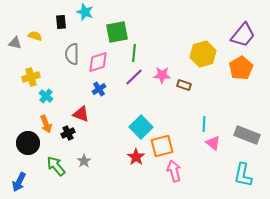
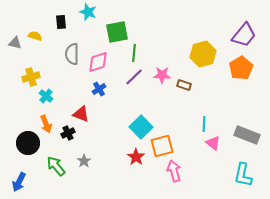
cyan star: moved 3 px right
purple trapezoid: moved 1 px right
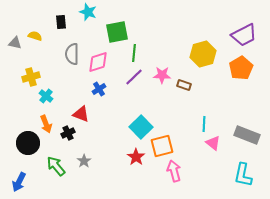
purple trapezoid: rotated 24 degrees clockwise
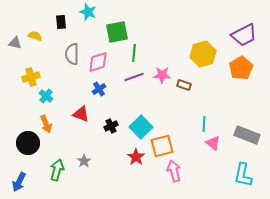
purple line: rotated 24 degrees clockwise
black cross: moved 43 px right, 7 px up
green arrow: moved 1 px right, 4 px down; rotated 55 degrees clockwise
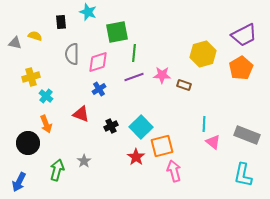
pink triangle: moved 1 px up
